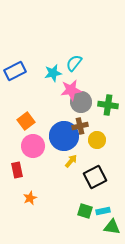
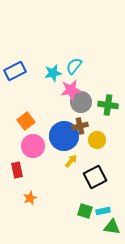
cyan semicircle: moved 3 px down
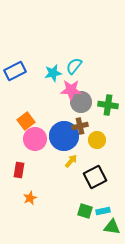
pink star: rotated 10 degrees clockwise
pink circle: moved 2 px right, 7 px up
red rectangle: moved 2 px right; rotated 21 degrees clockwise
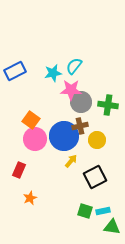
orange square: moved 5 px right, 1 px up; rotated 18 degrees counterclockwise
red rectangle: rotated 14 degrees clockwise
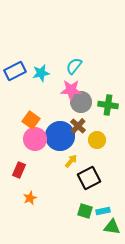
cyan star: moved 12 px left
brown cross: moved 2 px left; rotated 35 degrees counterclockwise
blue circle: moved 4 px left
black square: moved 6 px left, 1 px down
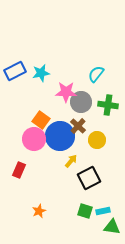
cyan semicircle: moved 22 px right, 8 px down
pink star: moved 5 px left, 2 px down
orange square: moved 10 px right
pink circle: moved 1 px left
orange star: moved 9 px right, 13 px down
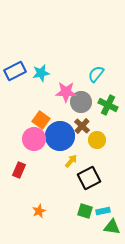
green cross: rotated 18 degrees clockwise
brown cross: moved 4 px right
